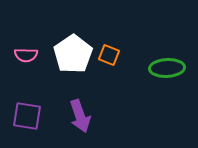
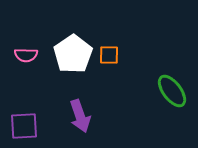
orange square: rotated 20 degrees counterclockwise
green ellipse: moved 5 px right, 23 px down; rotated 56 degrees clockwise
purple square: moved 3 px left, 10 px down; rotated 12 degrees counterclockwise
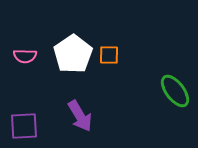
pink semicircle: moved 1 px left, 1 px down
green ellipse: moved 3 px right
purple arrow: rotated 12 degrees counterclockwise
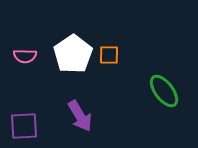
green ellipse: moved 11 px left
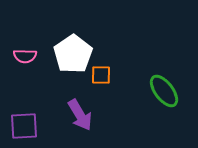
orange square: moved 8 px left, 20 px down
purple arrow: moved 1 px up
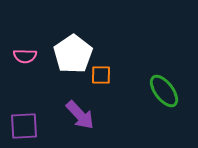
purple arrow: rotated 12 degrees counterclockwise
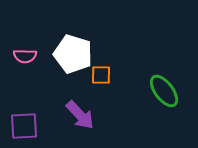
white pentagon: rotated 21 degrees counterclockwise
